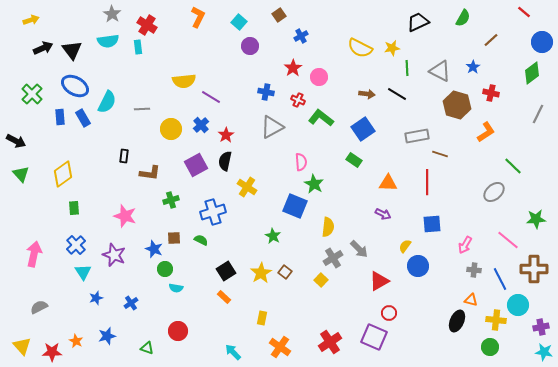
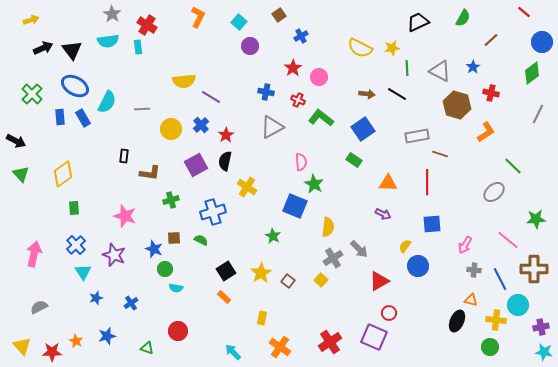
brown square at (285, 272): moved 3 px right, 9 px down
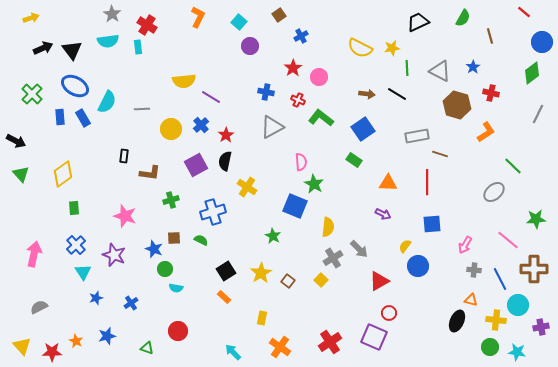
yellow arrow at (31, 20): moved 2 px up
brown line at (491, 40): moved 1 px left, 4 px up; rotated 63 degrees counterclockwise
cyan star at (544, 352): moved 27 px left
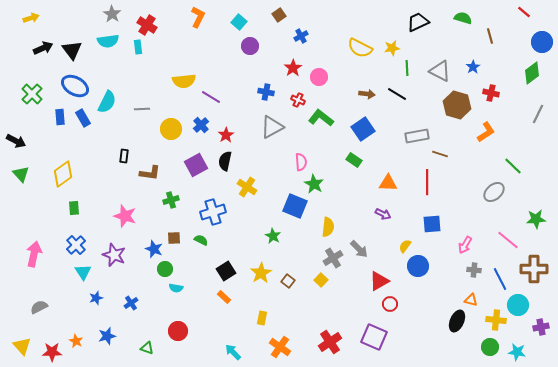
green semicircle at (463, 18): rotated 102 degrees counterclockwise
red circle at (389, 313): moved 1 px right, 9 px up
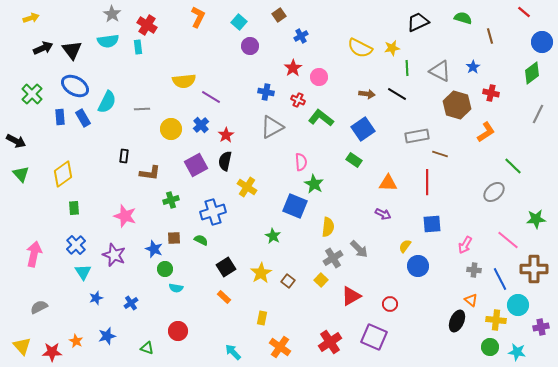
black square at (226, 271): moved 4 px up
red triangle at (379, 281): moved 28 px left, 15 px down
orange triangle at (471, 300): rotated 24 degrees clockwise
